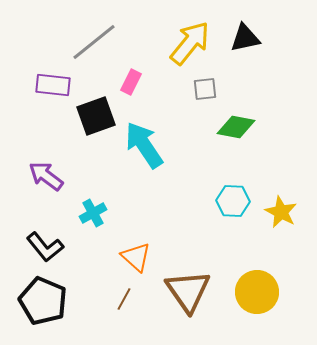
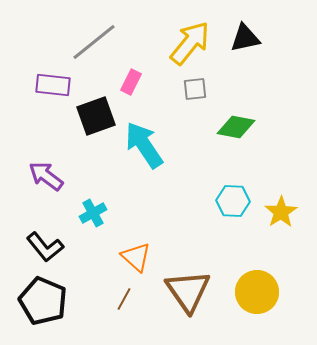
gray square: moved 10 px left
yellow star: rotated 12 degrees clockwise
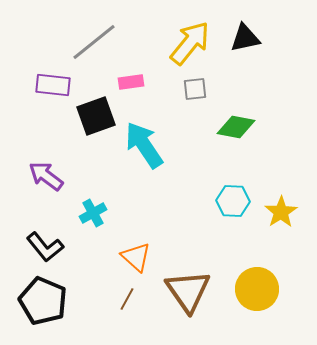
pink rectangle: rotated 55 degrees clockwise
yellow circle: moved 3 px up
brown line: moved 3 px right
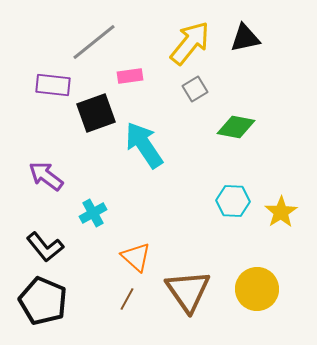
pink rectangle: moved 1 px left, 6 px up
gray square: rotated 25 degrees counterclockwise
black square: moved 3 px up
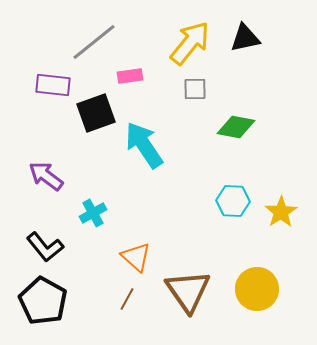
gray square: rotated 30 degrees clockwise
black pentagon: rotated 6 degrees clockwise
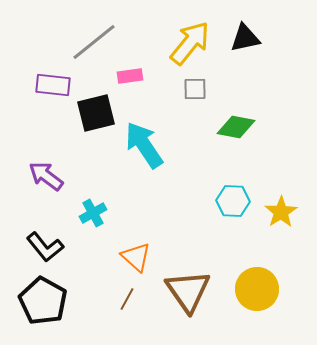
black square: rotated 6 degrees clockwise
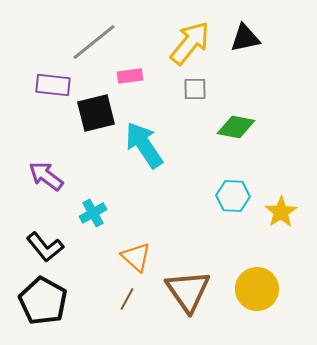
cyan hexagon: moved 5 px up
